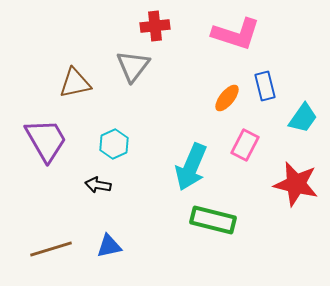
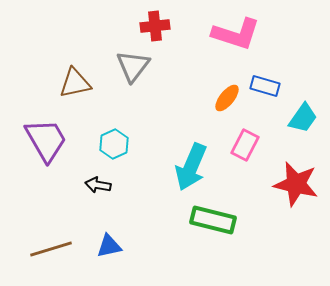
blue rectangle: rotated 60 degrees counterclockwise
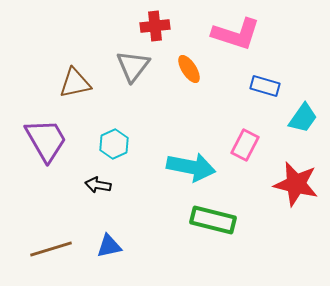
orange ellipse: moved 38 px left, 29 px up; rotated 72 degrees counterclockwise
cyan arrow: rotated 102 degrees counterclockwise
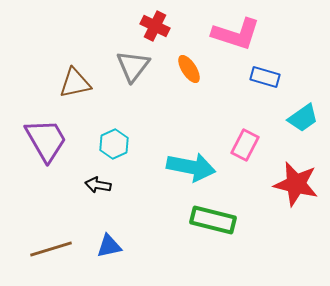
red cross: rotated 32 degrees clockwise
blue rectangle: moved 9 px up
cyan trapezoid: rotated 20 degrees clockwise
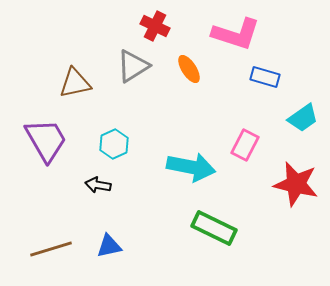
gray triangle: rotated 21 degrees clockwise
green rectangle: moved 1 px right, 8 px down; rotated 12 degrees clockwise
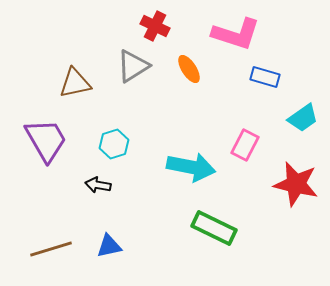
cyan hexagon: rotated 8 degrees clockwise
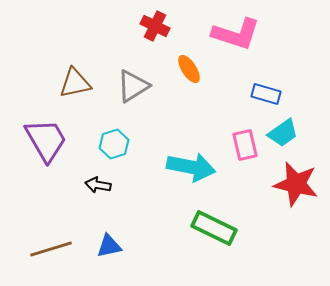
gray triangle: moved 20 px down
blue rectangle: moved 1 px right, 17 px down
cyan trapezoid: moved 20 px left, 15 px down
pink rectangle: rotated 40 degrees counterclockwise
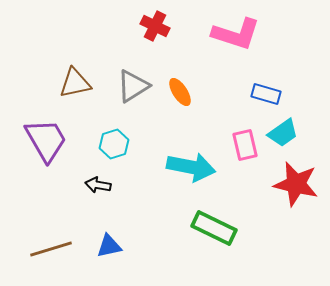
orange ellipse: moved 9 px left, 23 px down
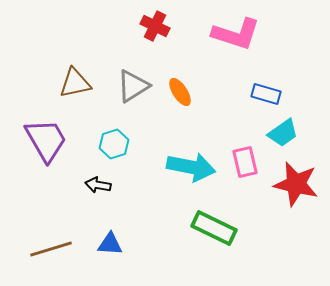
pink rectangle: moved 17 px down
blue triangle: moved 1 px right, 2 px up; rotated 16 degrees clockwise
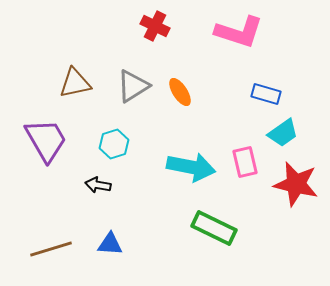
pink L-shape: moved 3 px right, 2 px up
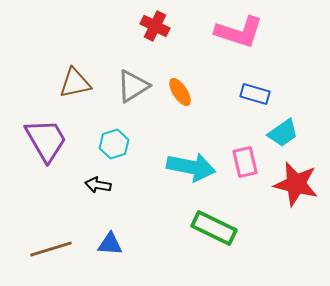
blue rectangle: moved 11 px left
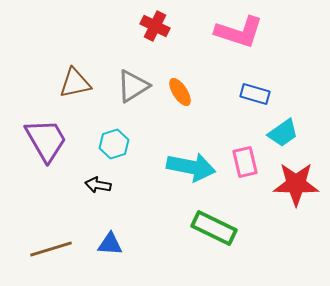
red star: rotated 12 degrees counterclockwise
